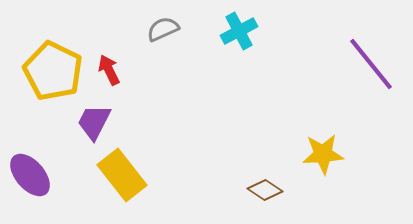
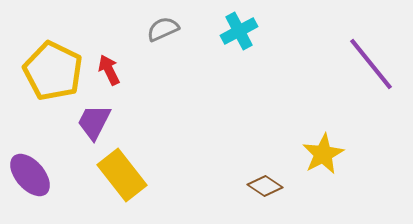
yellow star: rotated 24 degrees counterclockwise
brown diamond: moved 4 px up
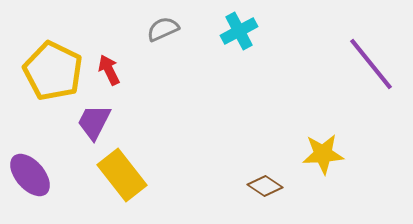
yellow star: rotated 24 degrees clockwise
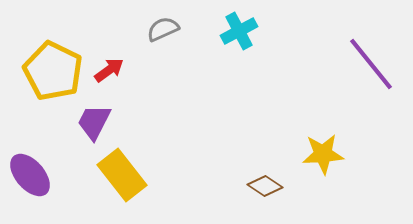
red arrow: rotated 80 degrees clockwise
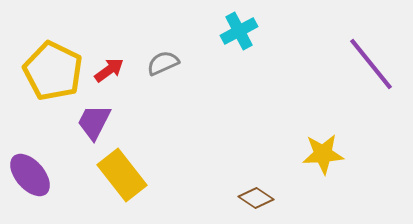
gray semicircle: moved 34 px down
brown diamond: moved 9 px left, 12 px down
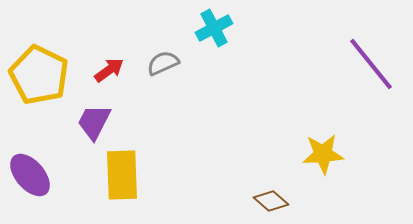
cyan cross: moved 25 px left, 3 px up
yellow pentagon: moved 14 px left, 4 px down
yellow rectangle: rotated 36 degrees clockwise
brown diamond: moved 15 px right, 3 px down; rotated 8 degrees clockwise
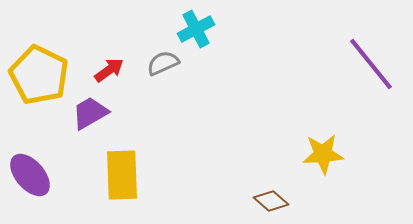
cyan cross: moved 18 px left, 1 px down
purple trapezoid: moved 4 px left, 9 px up; rotated 33 degrees clockwise
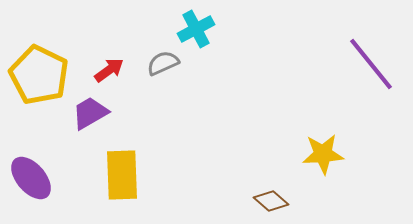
purple ellipse: moved 1 px right, 3 px down
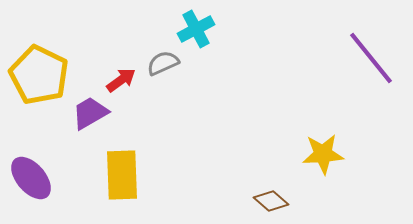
purple line: moved 6 px up
red arrow: moved 12 px right, 10 px down
